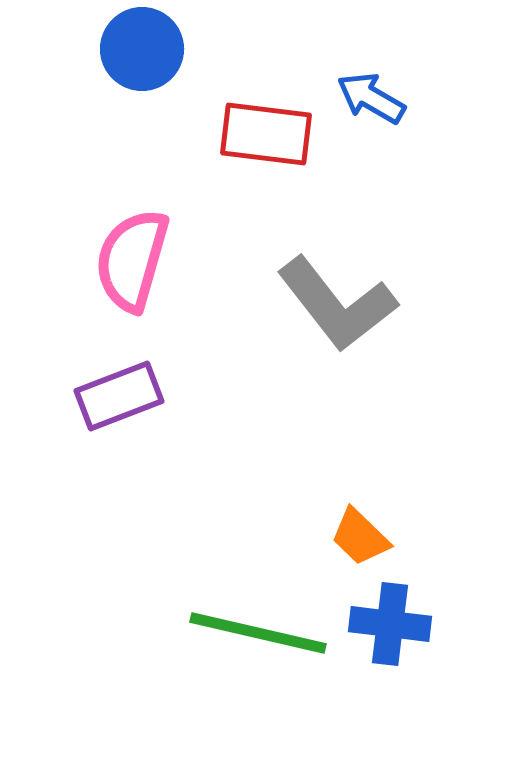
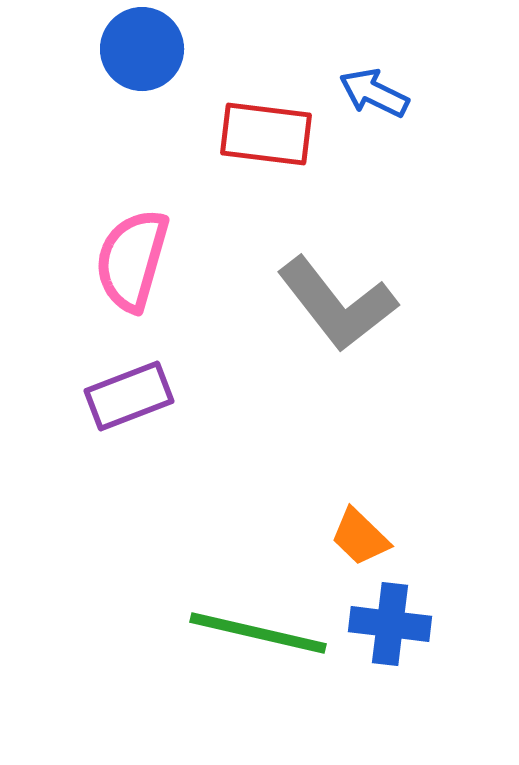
blue arrow: moved 3 px right, 5 px up; rotated 4 degrees counterclockwise
purple rectangle: moved 10 px right
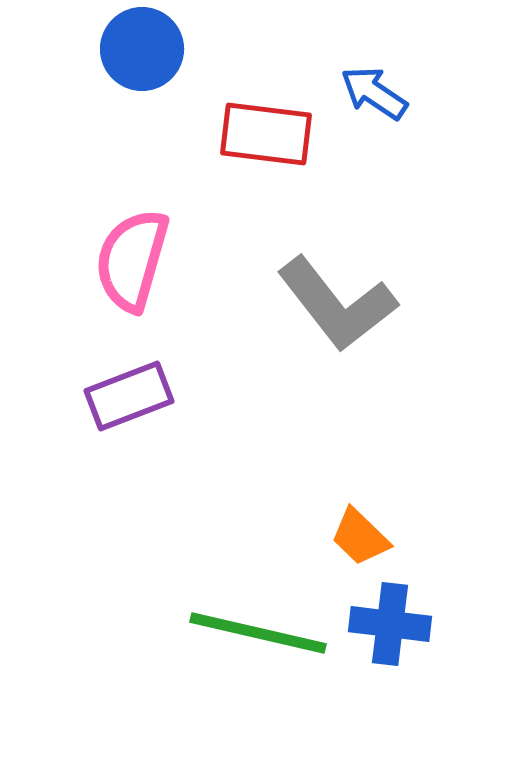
blue arrow: rotated 8 degrees clockwise
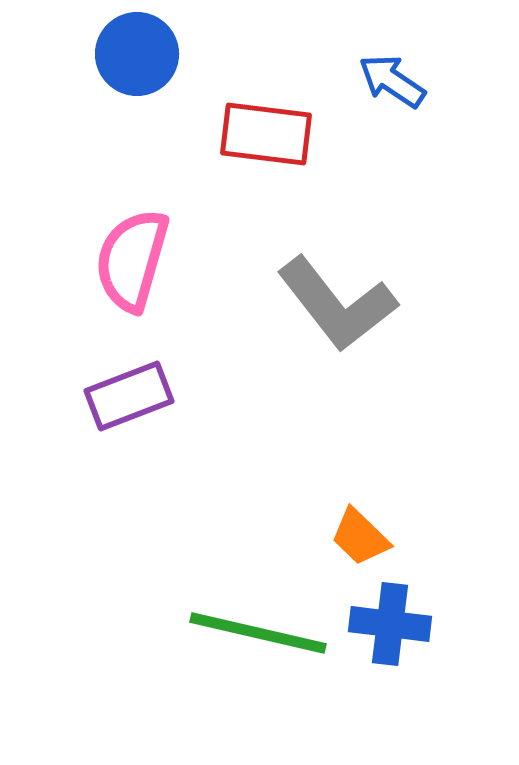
blue circle: moved 5 px left, 5 px down
blue arrow: moved 18 px right, 12 px up
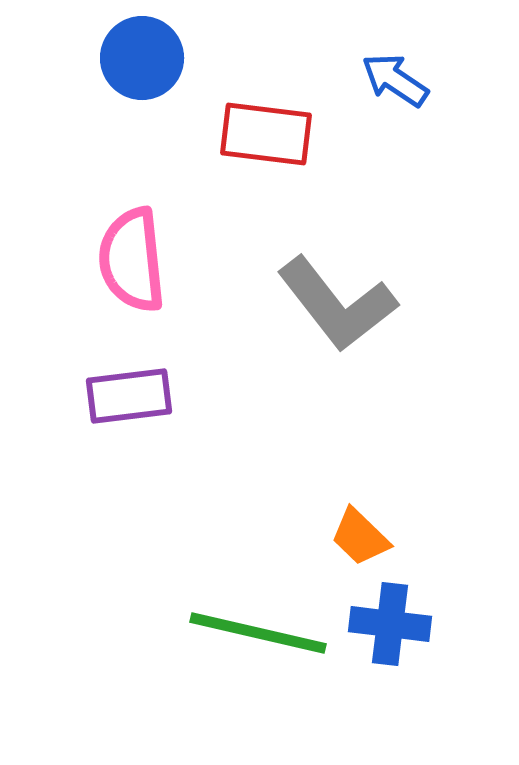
blue circle: moved 5 px right, 4 px down
blue arrow: moved 3 px right, 1 px up
pink semicircle: rotated 22 degrees counterclockwise
purple rectangle: rotated 14 degrees clockwise
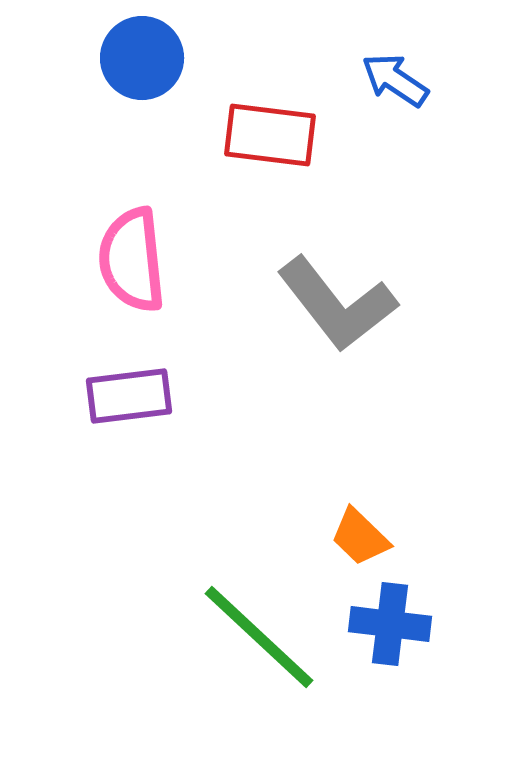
red rectangle: moved 4 px right, 1 px down
green line: moved 1 px right, 4 px down; rotated 30 degrees clockwise
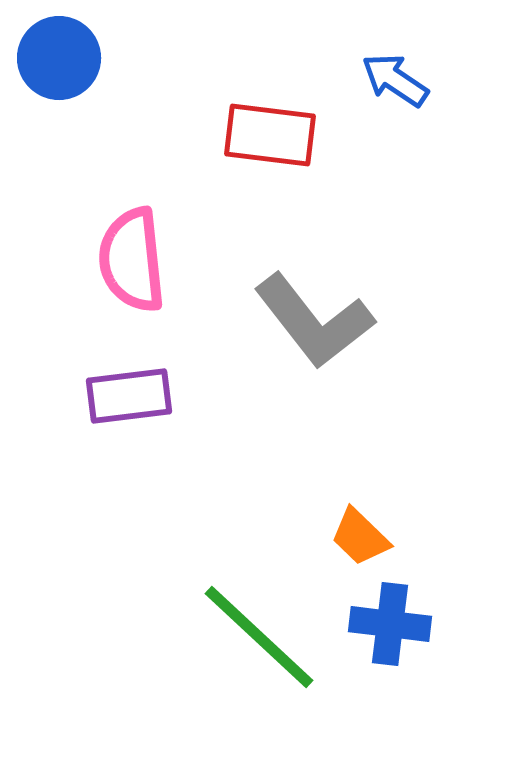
blue circle: moved 83 px left
gray L-shape: moved 23 px left, 17 px down
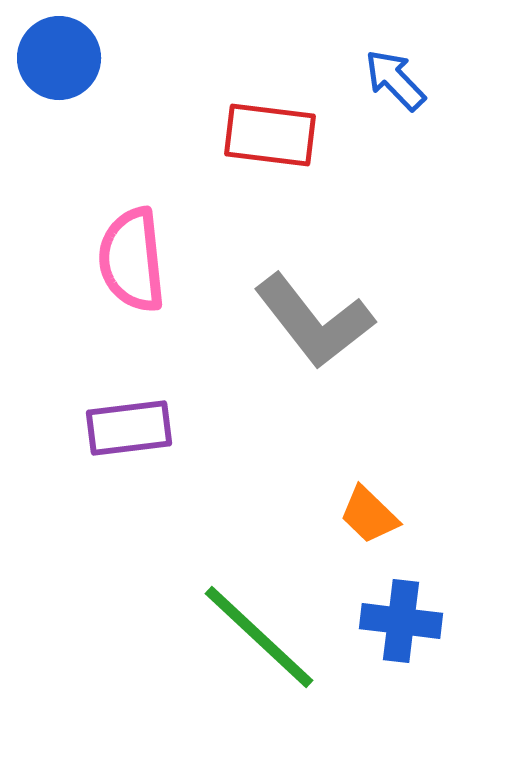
blue arrow: rotated 12 degrees clockwise
purple rectangle: moved 32 px down
orange trapezoid: moved 9 px right, 22 px up
blue cross: moved 11 px right, 3 px up
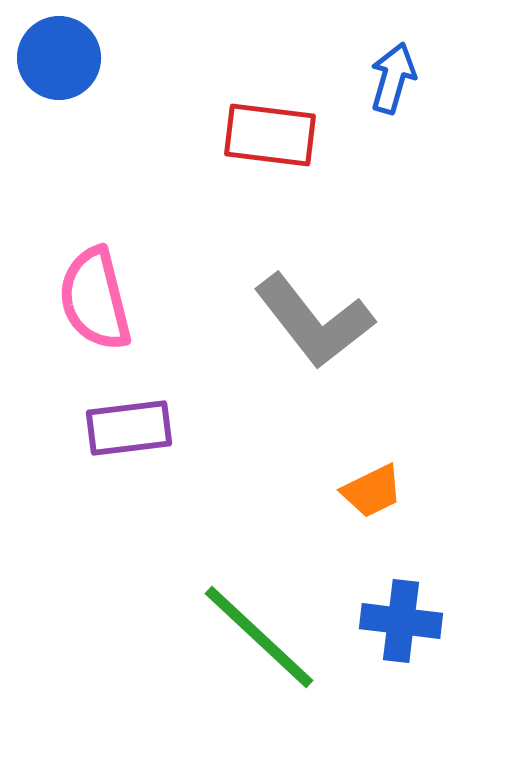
blue arrow: moved 2 px left, 2 px up; rotated 60 degrees clockwise
pink semicircle: moved 37 px left, 39 px down; rotated 8 degrees counterclockwise
orange trapezoid: moved 3 px right, 24 px up; rotated 70 degrees counterclockwise
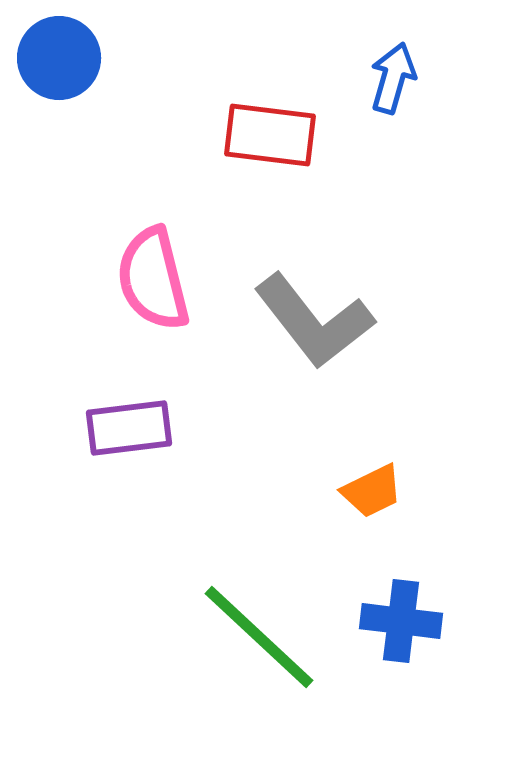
pink semicircle: moved 58 px right, 20 px up
